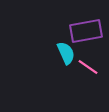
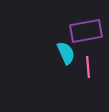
pink line: rotated 50 degrees clockwise
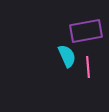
cyan semicircle: moved 1 px right, 3 px down
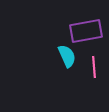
pink line: moved 6 px right
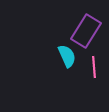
purple rectangle: rotated 48 degrees counterclockwise
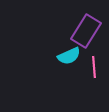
cyan semicircle: moved 2 px right; rotated 90 degrees clockwise
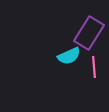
purple rectangle: moved 3 px right, 2 px down
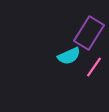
pink line: rotated 40 degrees clockwise
